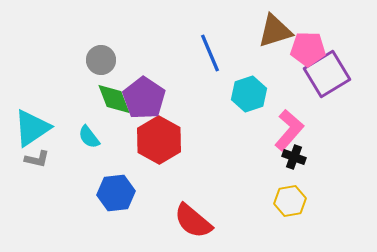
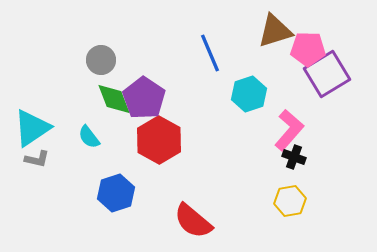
blue hexagon: rotated 12 degrees counterclockwise
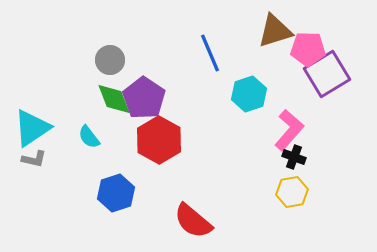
gray circle: moved 9 px right
gray L-shape: moved 3 px left
yellow hexagon: moved 2 px right, 9 px up
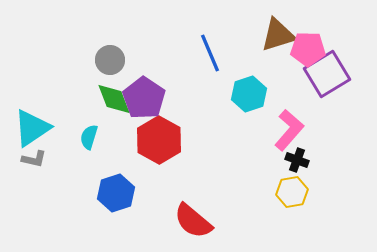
brown triangle: moved 3 px right, 4 px down
cyan semicircle: rotated 55 degrees clockwise
black cross: moved 3 px right, 3 px down
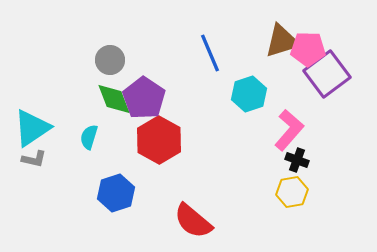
brown triangle: moved 4 px right, 6 px down
purple square: rotated 6 degrees counterclockwise
